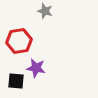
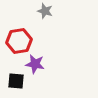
purple star: moved 1 px left, 4 px up
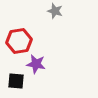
gray star: moved 10 px right
purple star: moved 1 px right
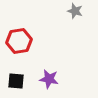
gray star: moved 20 px right
purple star: moved 13 px right, 15 px down
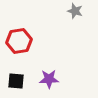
purple star: rotated 12 degrees counterclockwise
